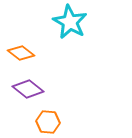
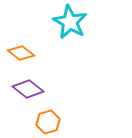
orange hexagon: rotated 20 degrees counterclockwise
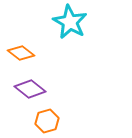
purple diamond: moved 2 px right
orange hexagon: moved 1 px left, 1 px up
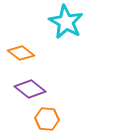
cyan star: moved 4 px left
orange hexagon: moved 2 px up; rotated 20 degrees clockwise
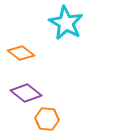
cyan star: moved 1 px down
purple diamond: moved 4 px left, 4 px down
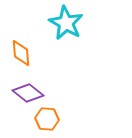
orange diamond: rotated 48 degrees clockwise
purple diamond: moved 2 px right
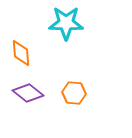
cyan star: rotated 28 degrees counterclockwise
orange hexagon: moved 27 px right, 26 px up
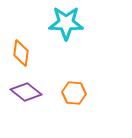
orange diamond: rotated 12 degrees clockwise
purple diamond: moved 2 px left, 1 px up
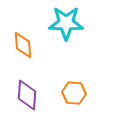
orange diamond: moved 2 px right, 8 px up; rotated 12 degrees counterclockwise
purple diamond: moved 1 px right, 3 px down; rotated 56 degrees clockwise
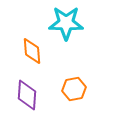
orange diamond: moved 9 px right, 6 px down
orange hexagon: moved 4 px up; rotated 15 degrees counterclockwise
